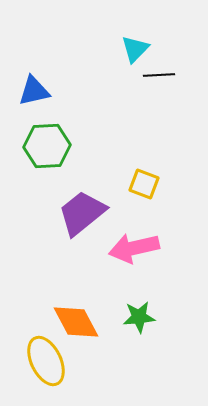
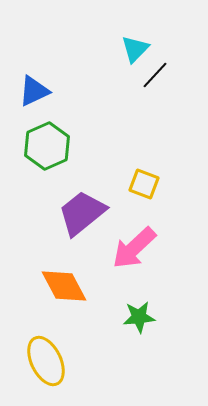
black line: moved 4 px left; rotated 44 degrees counterclockwise
blue triangle: rotated 12 degrees counterclockwise
green hexagon: rotated 21 degrees counterclockwise
pink arrow: rotated 30 degrees counterclockwise
orange diamond: moved 12 px left, 36 px up
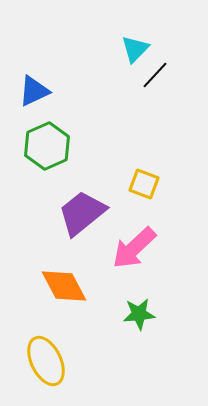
green star: moved 3 px up
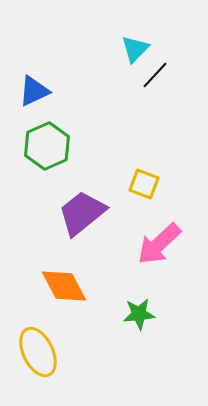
pink arrow: moved 25 px right, 4 px up
yellow ellipse: moved 8 px left, 9 px up
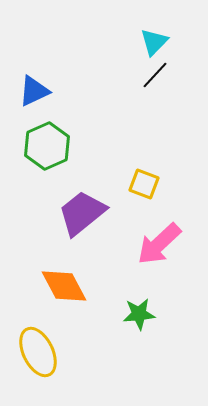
cyan triangle: moved 19 px right, 7 px up
